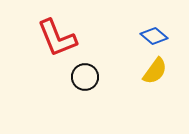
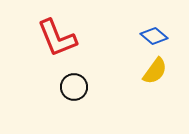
black circle: moved 11 px left, 10 px down
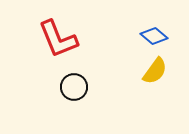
red L-shape: moved 1 px right, 1 px down
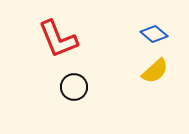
blue diamond: moved 2 px up
yellow semicircle: rotated 12 degrees clockwise
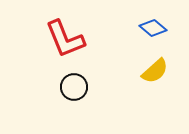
blue diamond: moved 1 px left, 6 px up
red L-shape: moved 7 px right
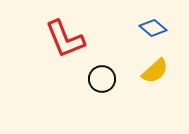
black circle: moved 28 px right, 8 px up
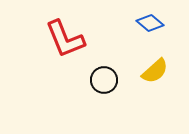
blue diamond: moved 3 px left, 5 px up
black circle: moved 2 px right, 1 px down
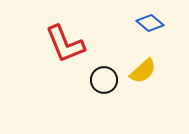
red L-shape: moved 5 px down
yellow semicircle: moved 12 px left
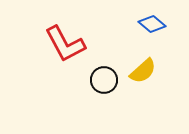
blue diamond: moved 2 px right, 1 px down
red L-shape: rotated 6 degrees counterclockwise
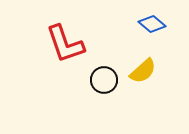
red L-shape: rotated 9 degrees clockwise
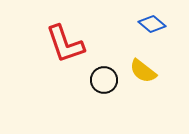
yellow semicircle: rotated 80 degrees clockwise
